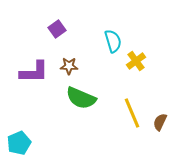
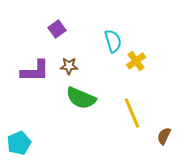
purple L-shape: moved 1 px right, 1 px up
brown semicircle: moved 4 px right, 14 px down
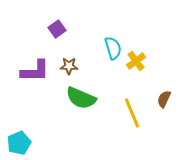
cyan semicircle: moved 7 px down
brown semicircle: moved 37 px up
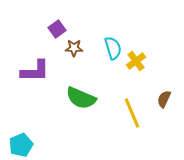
brown star: moved 5 px right, 18 px up
cyan pentagon: moved 2 px right, 2 px down
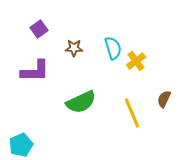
purple square: moved 18 px left
green semicircle: moved 4 px down; rotated 48 degrees counterclockwise
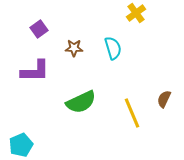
yellow cross: moved 48 px up
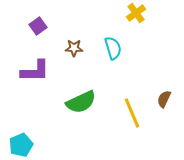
purple square: moved 1 px left, 3 px up
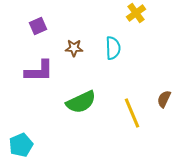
purple square: rotated 12 degrees clockwise
cyan semicircle: rotated 15 degrees clockwise
purple L-shape: moved 4 px right
